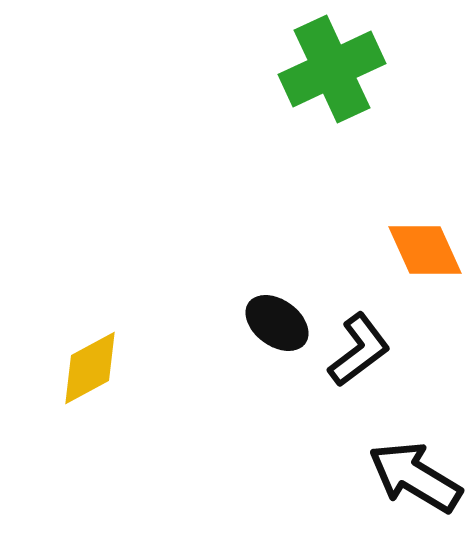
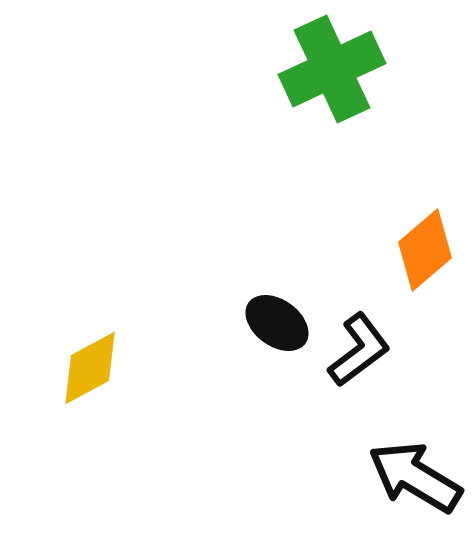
orange diamond: rotated 74 degrees clockwise
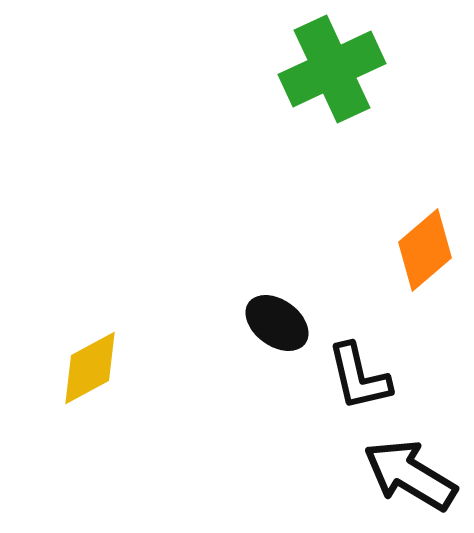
black L-shape: moved 27 px down; rotated 114 degrees clockwise
black arrow: moved 5 px left, 2 px up
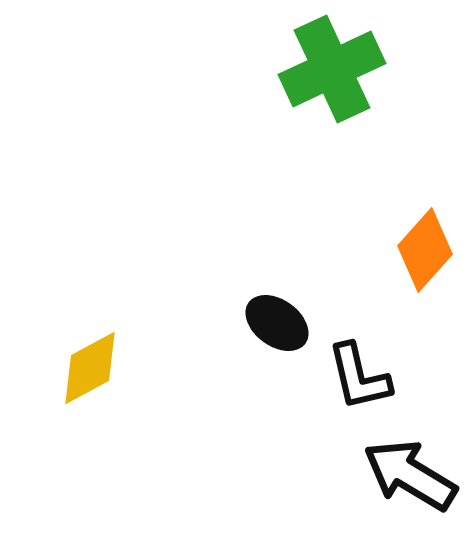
orange diamond: rotated 8 degrees counterclockwise
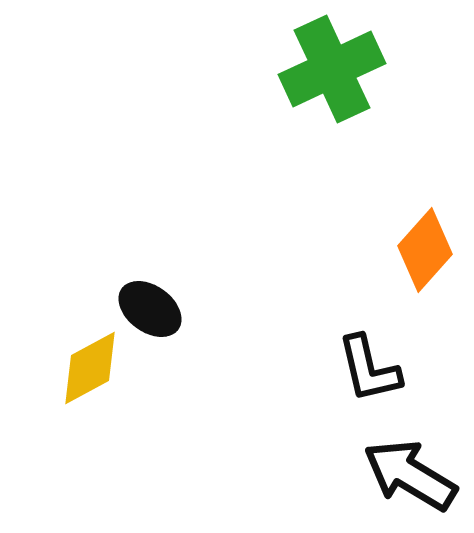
black ellipse: moved 127 px left, 14 px up
black L-shape: moved 10 px right, 8 px up
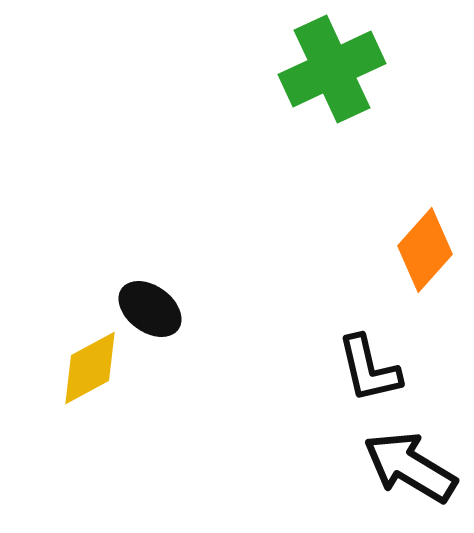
black arrow: moved 8 px up
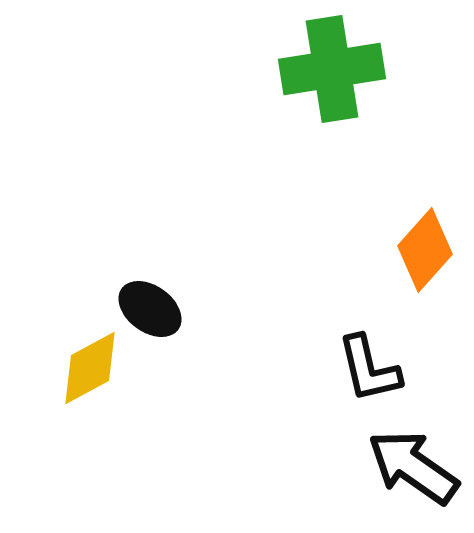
green cross: rotated 16 degrees clockwise
black arrow: moved 3 px right; rotated 4 degrees clockwise
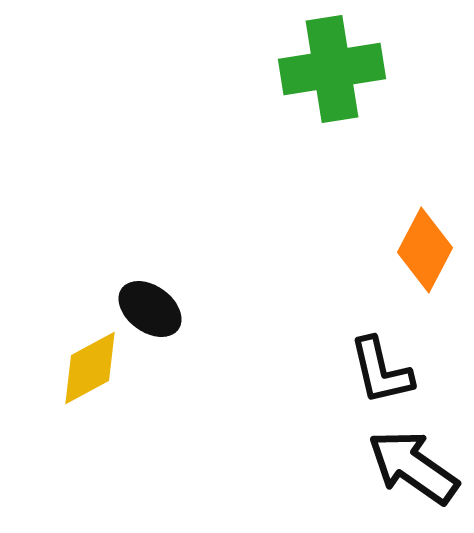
orange diamond: rotated 14 degrees counterclockwise
black L-shape: moved 12 px right, 2 px down
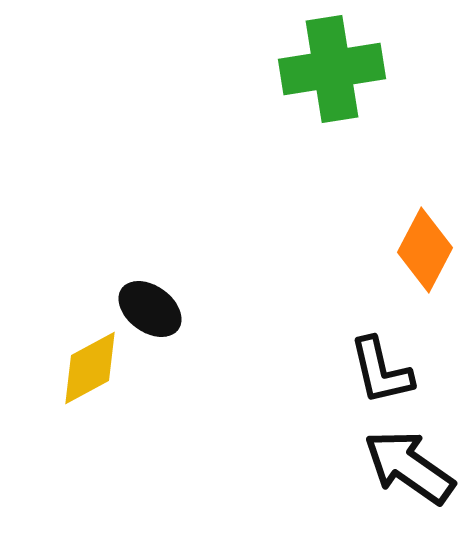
black arrow: moved 4 px left
